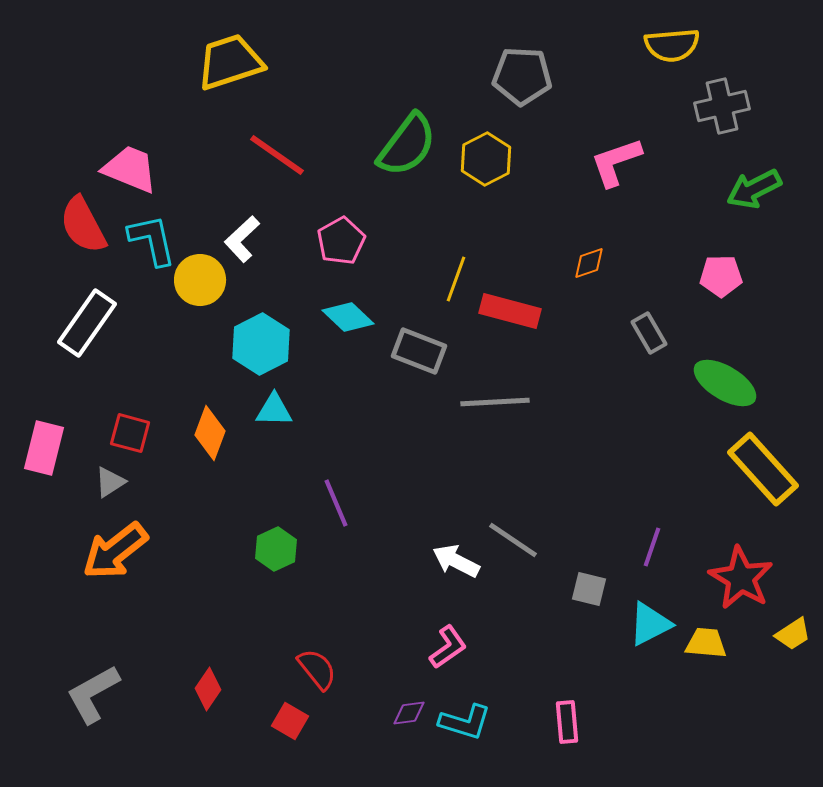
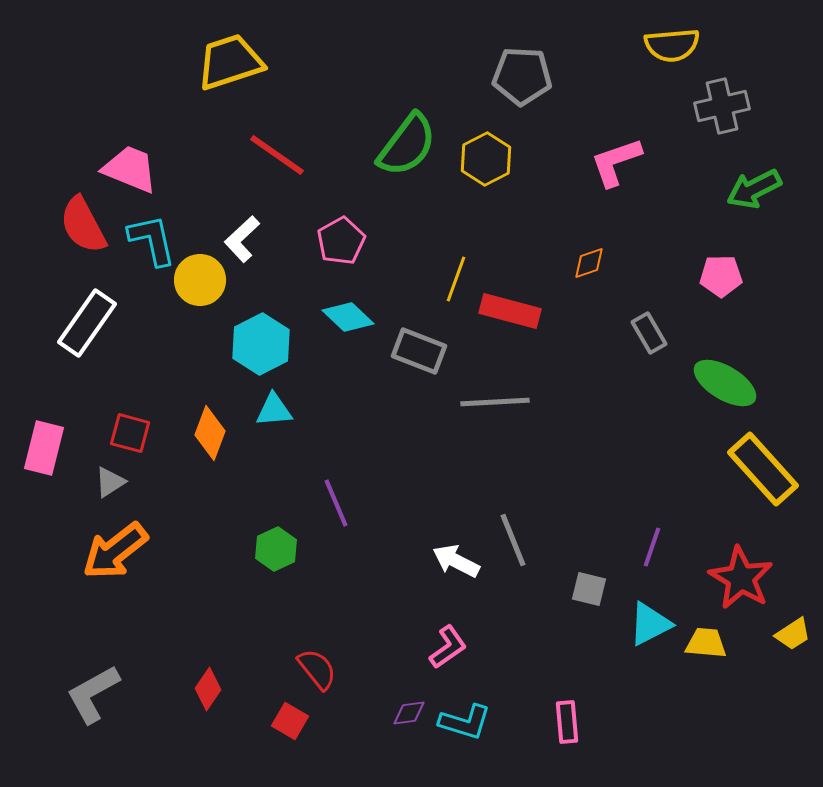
cyan triangle at (274, 410): rotated 6 degrees counterclockwise
gray line at (513, 540): rotated 34 degrees clockwise
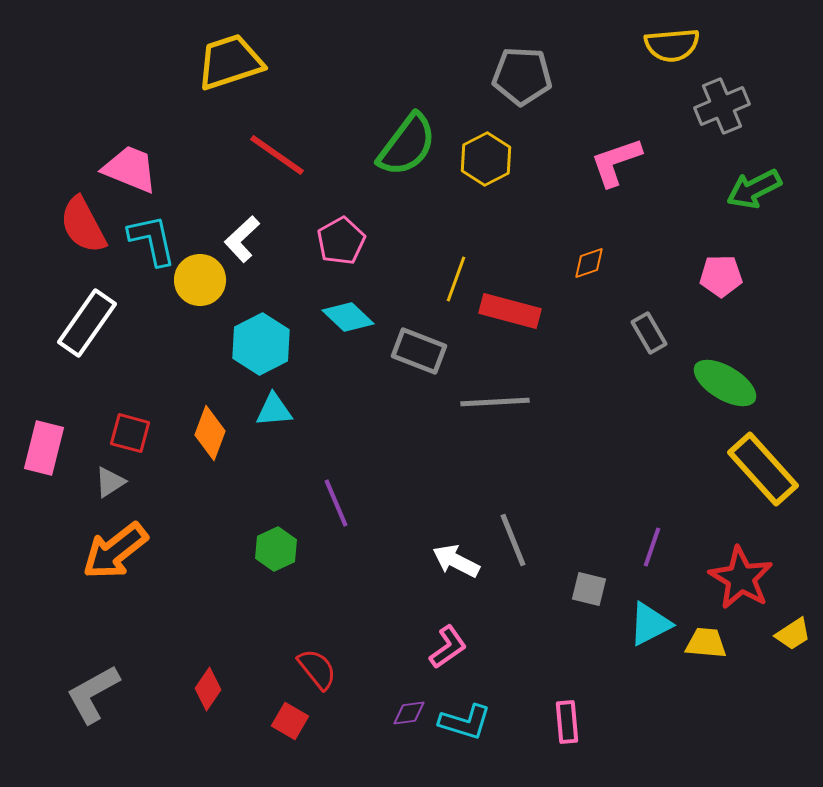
gray cross at (722, 106): rotated 10 degrees counterclockwise
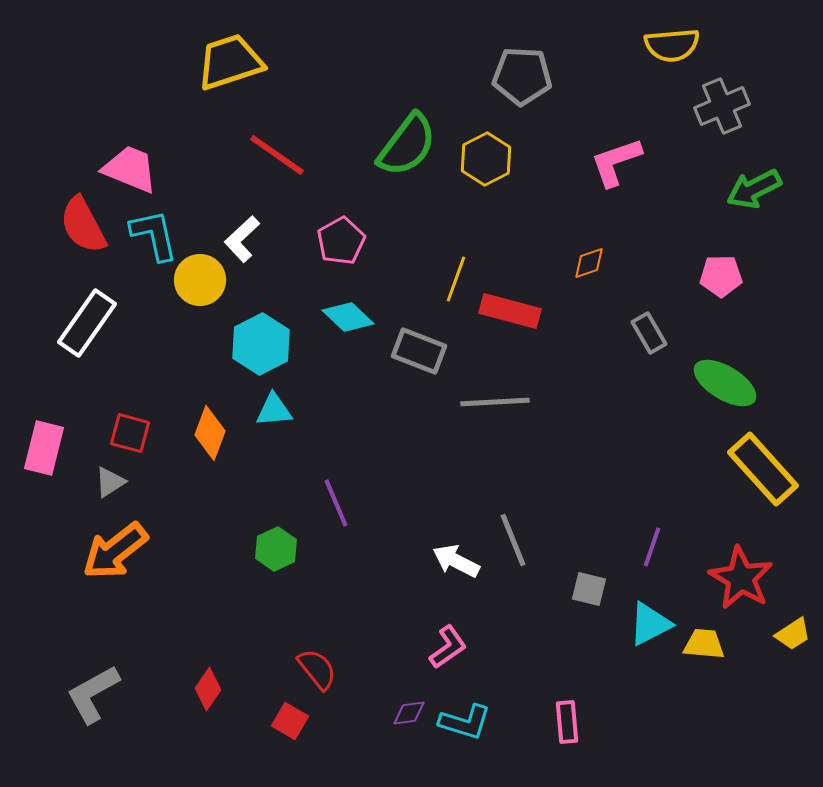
cyan L-shape at (152, 240): moved 2 px right, 5 px up
yellow trapezoid at (706, 643): moved 2 px left, 1 px down
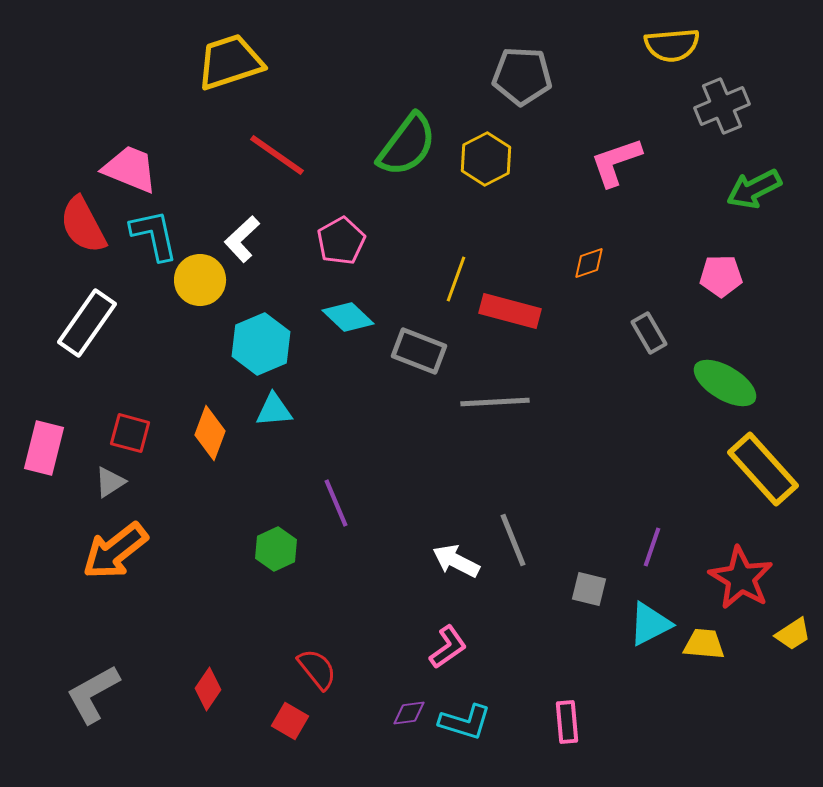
cyan hexagon at (261, 344): rotated 4 degrees clockwise
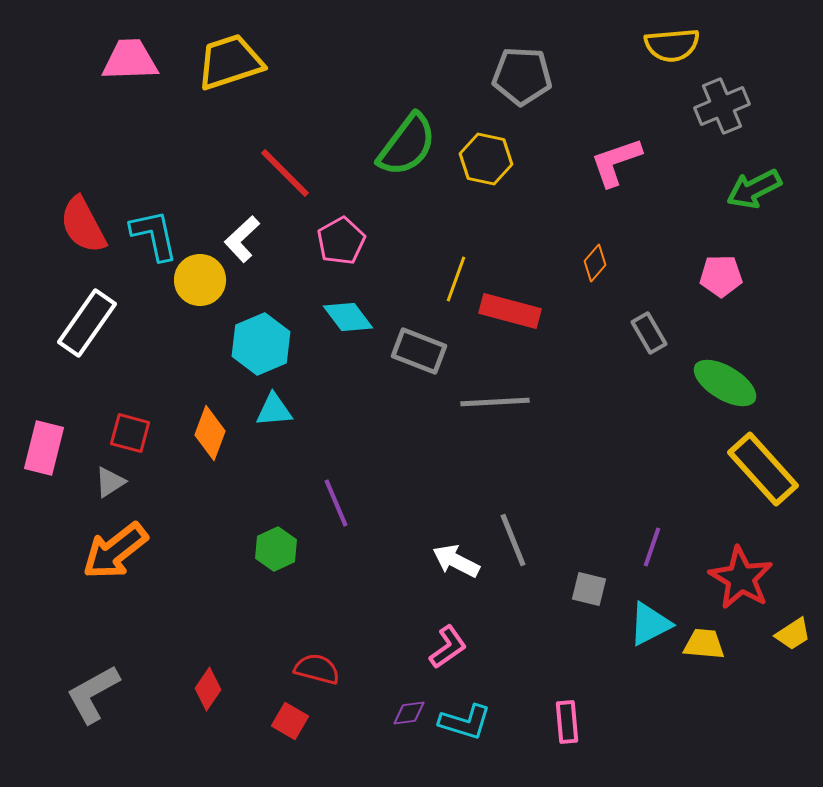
red line at (277, 155): moved 8 px right, 18 px down; rotated 10 degrees clockwise
yellow hexagon at (486, 159): rotated 21 degrees counterclockwise
pink trapezoid at (130, 169): moved 109 px up; rotated 24 degrees counterclockwise
orange diamond at (589, 263): moved 6 px right; rotated 30 degrees counterclockwise
cyan diamond at (348, 317): rotated 9 degrees clockwise
red semicircle at (317, 669): rotated 36 degrees counterclockwise
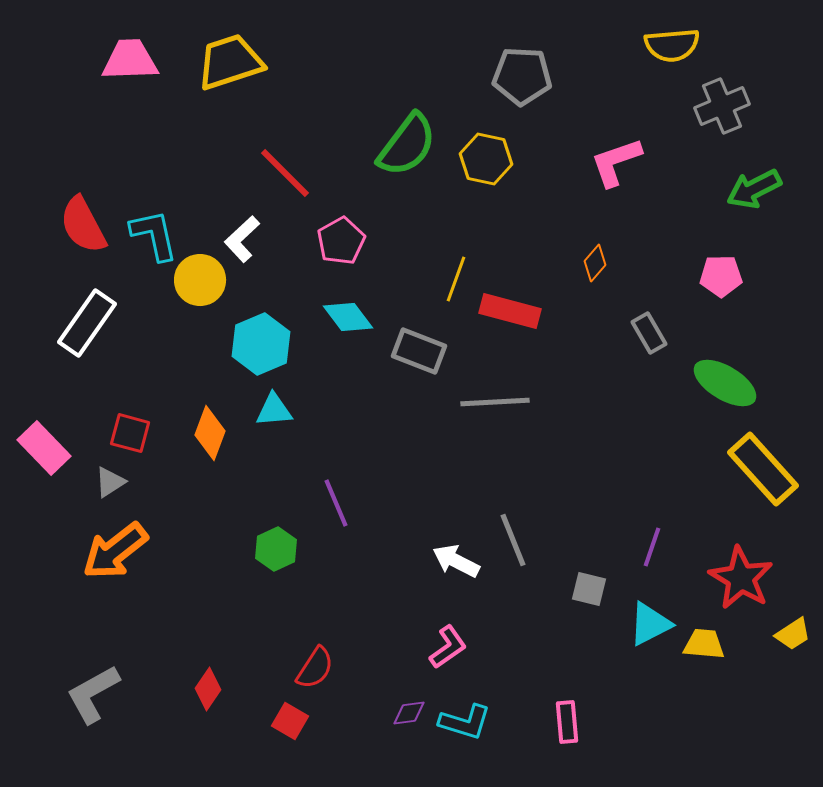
pink rectangle at (44, 448): rotated 58 degrees counterclockwise
red semicircle at (317, 669): moved 2 px left, 1 px up; rotated 108 degrees clockwise
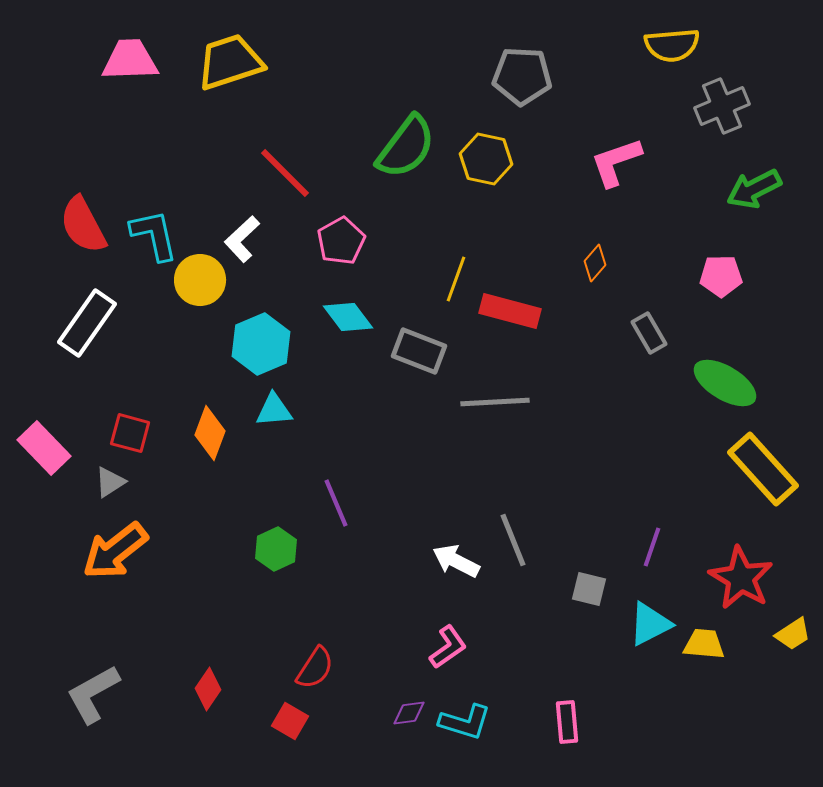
green semicircle at (407, 145): moved 1 px left, 2 px down
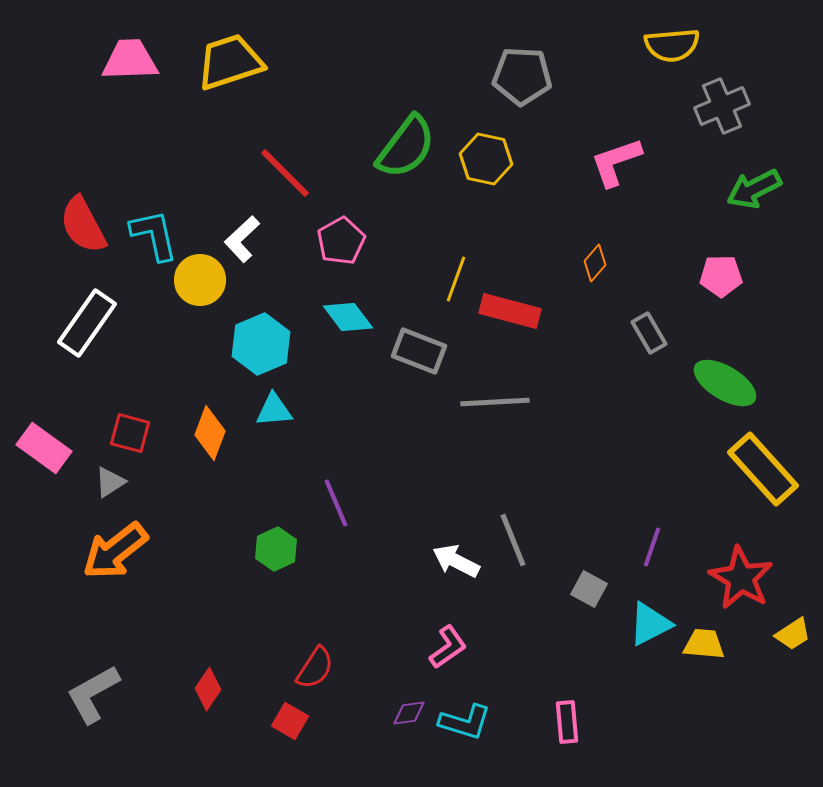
pink rectangle at (44, 448): rotated 10 degrees counterclockwise
gray square at (589, 589): rotated 15 degrees clockwise
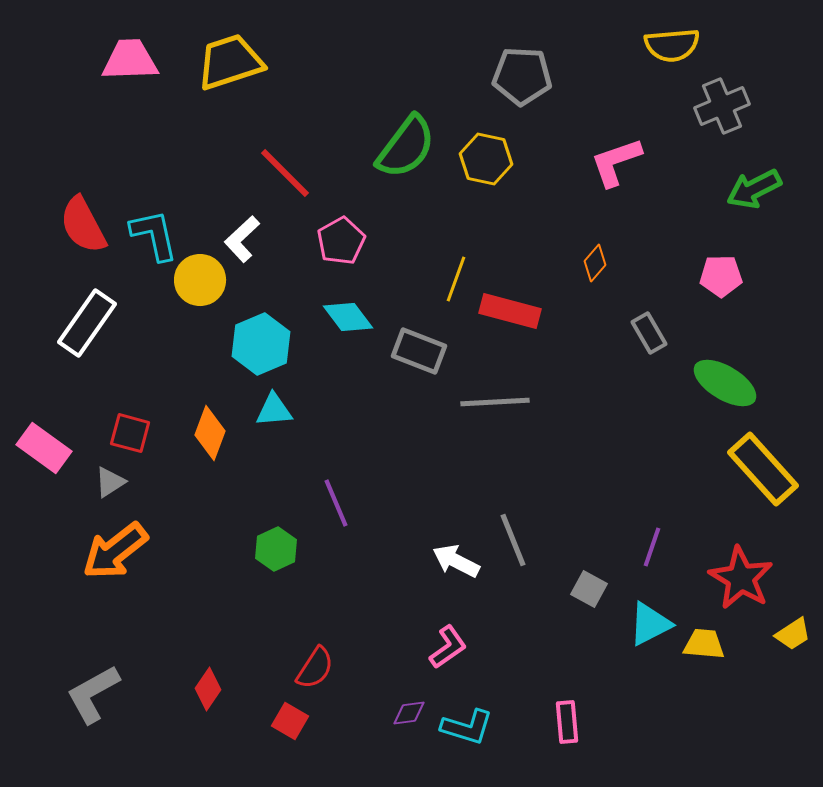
cyan L-shape at (465, 722): moved 2 px right, 5 px down
